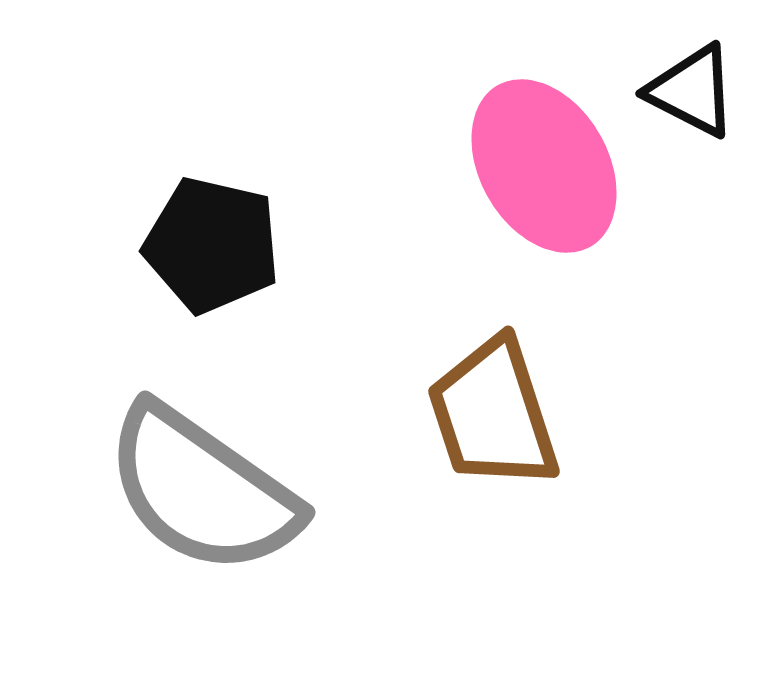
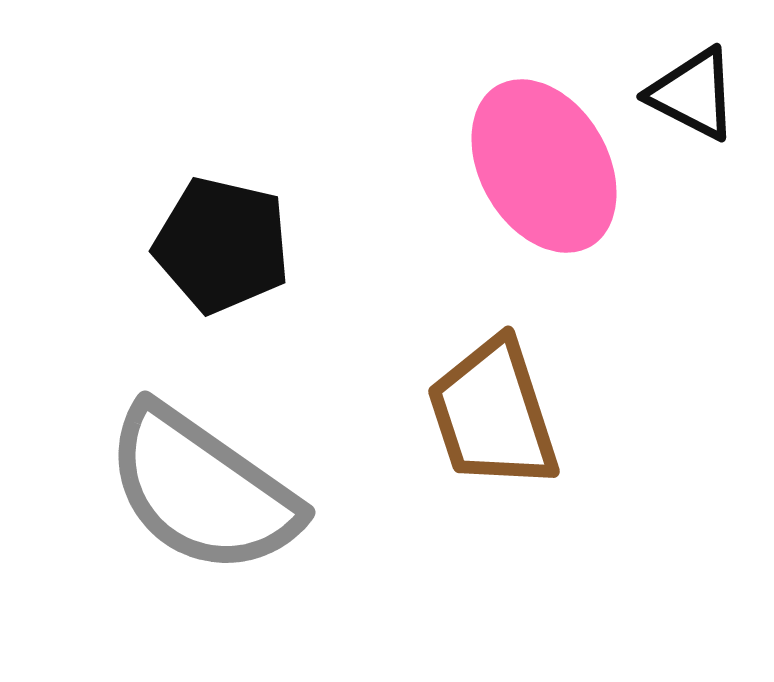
black triangle: moved 1 px right, 3 px down
black pentagon: moved 10 px right
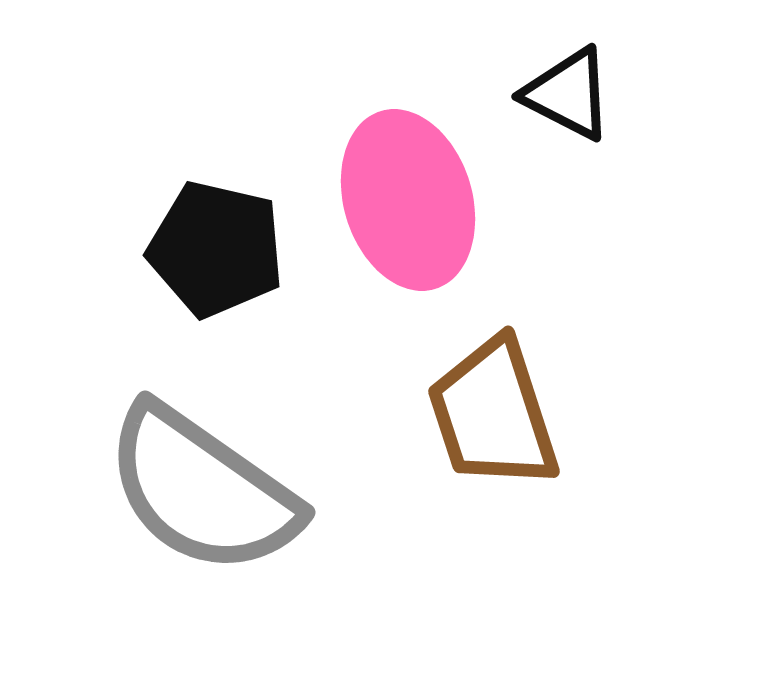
black triangle: moved 125 px left
pink ellipse: moved 136 px left, 34 px down; rotated 13 degrees clockwise
black pentagon: moved 6 px left, 4 px down
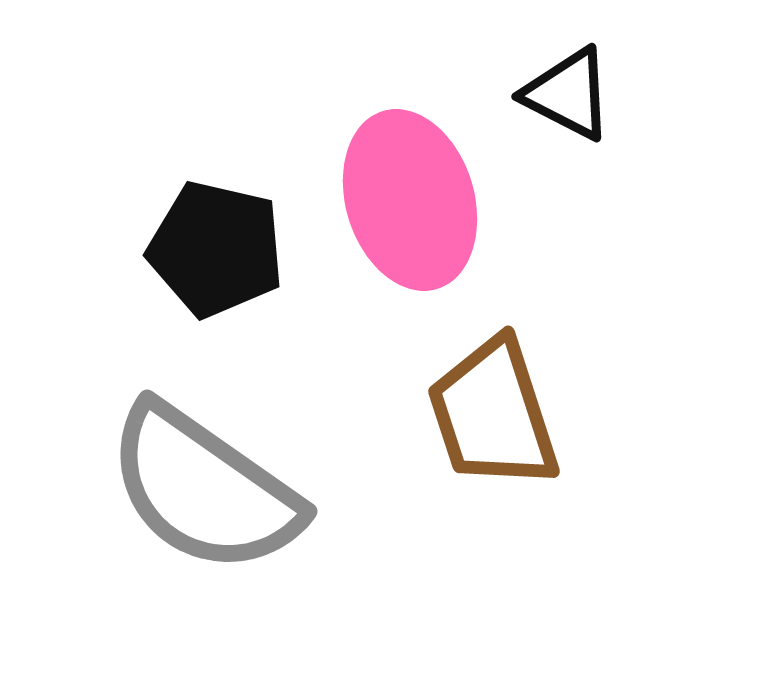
pink ellipse: moved 2 px right
gray semicircle: moved 2 px right, 1 px up
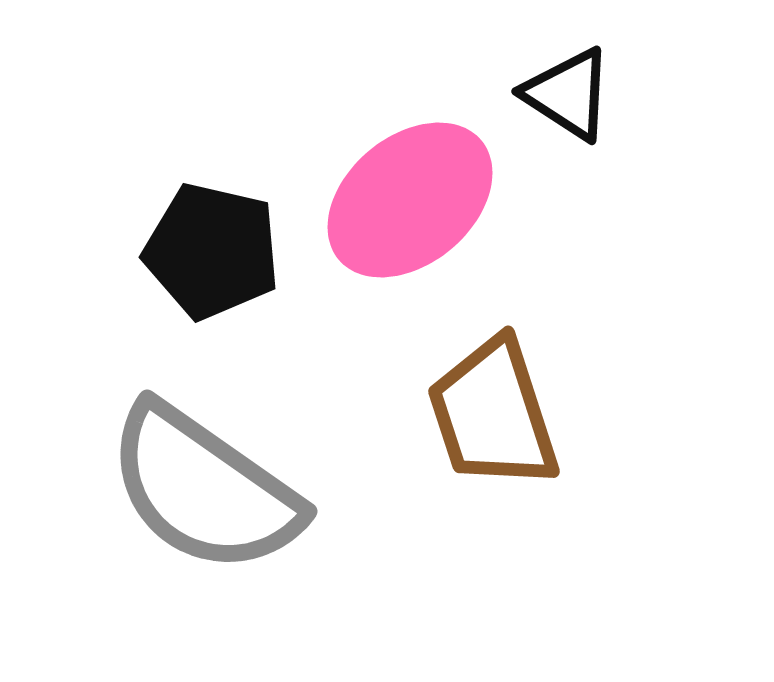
black triangle: rotated 6 degrees clockwise
pink ellipse: rotated 67 degrees clockwise
black pentagon: moved 4 px left, 2 px down
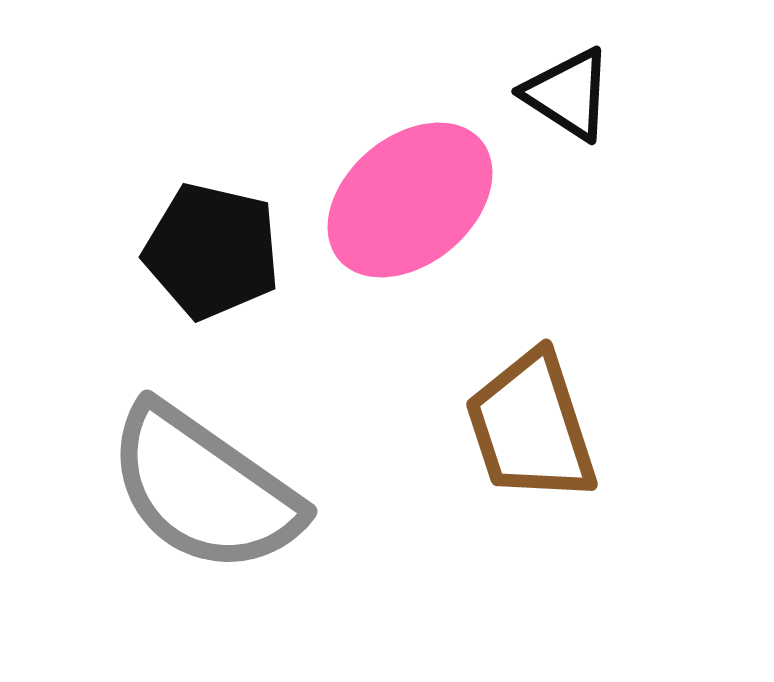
brown trapezoid: moved 38 px right, 13 px down
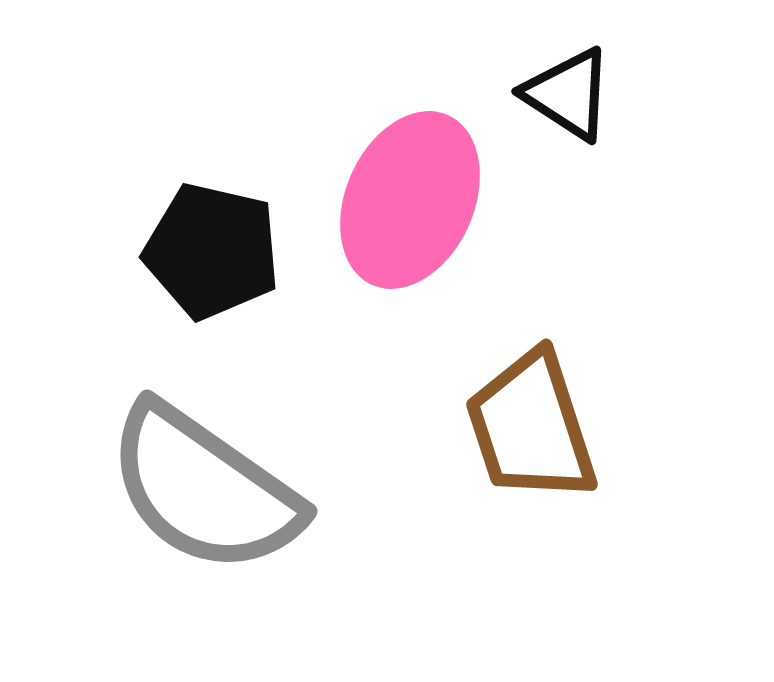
pink ellipse: rotated 26 degrees counterclockwise
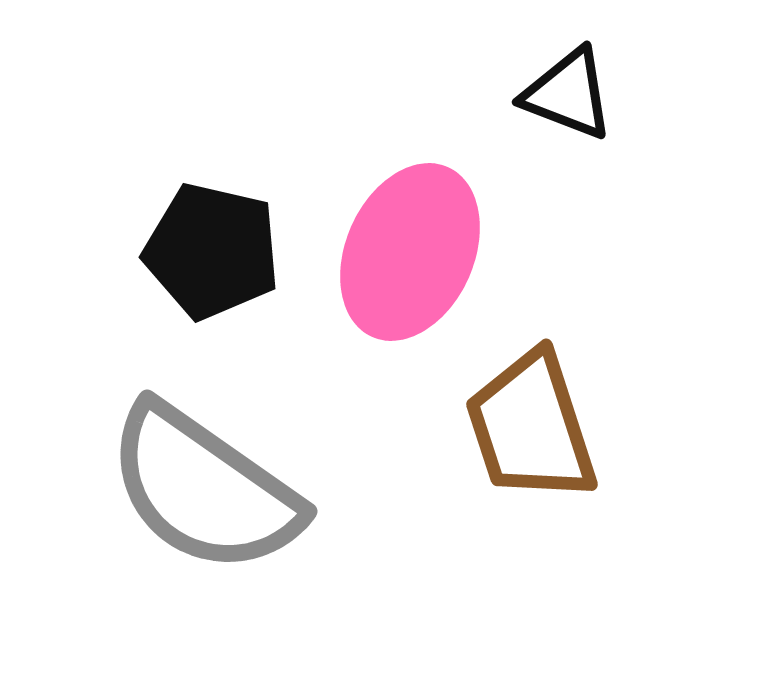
black triangle: rotated 12 degrees counterclockwise
pink ellipse: moved 52 px down
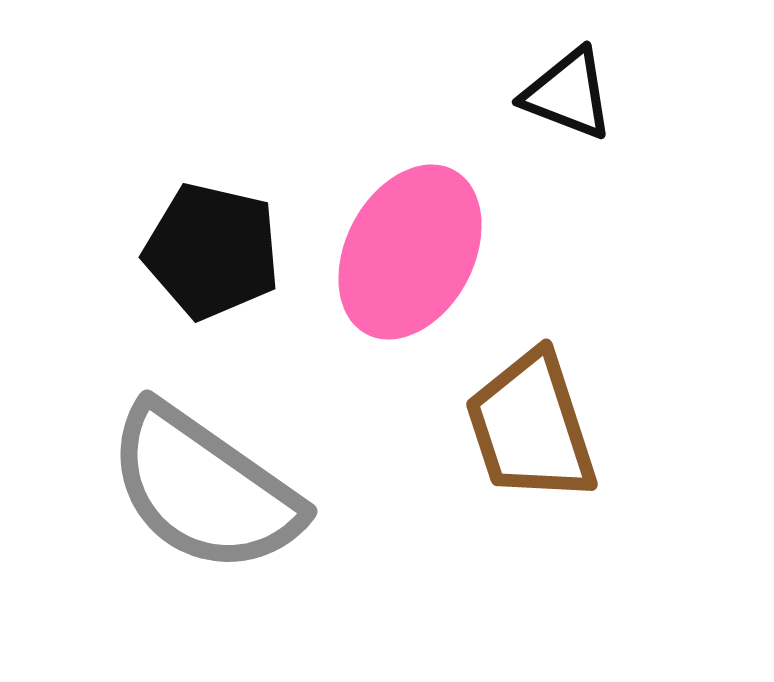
pink ellipse: rotated 4 degrees clockwise
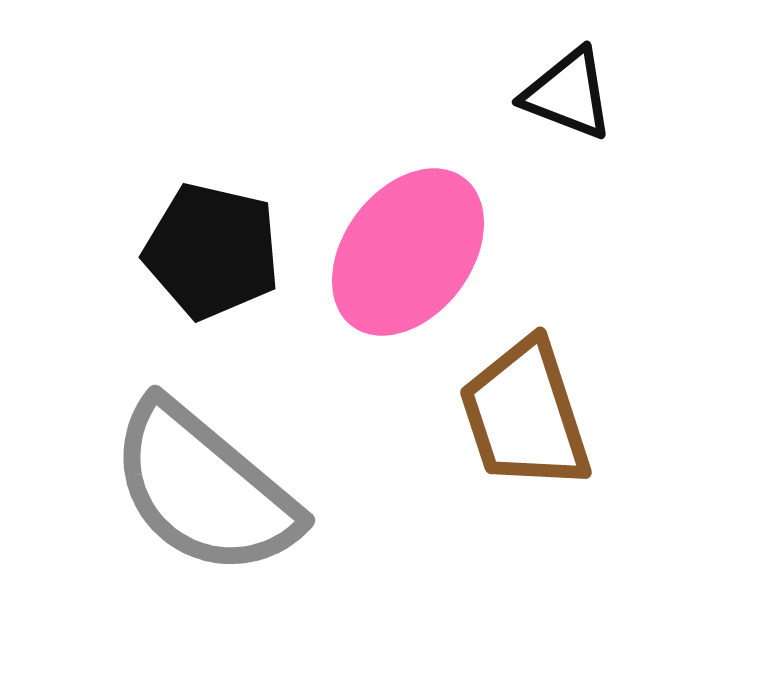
pink ellipse: moved 2 px left; rotated 9 degrees clockwise
brown trapezoid: moved 6 px left, 12 px up
gray semicircle: rotated 5 degrees clockwise
